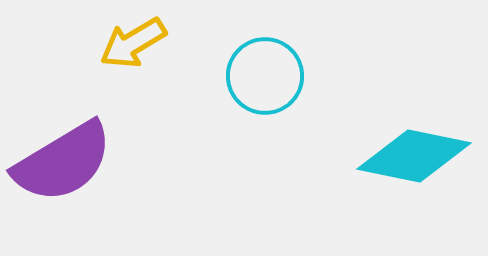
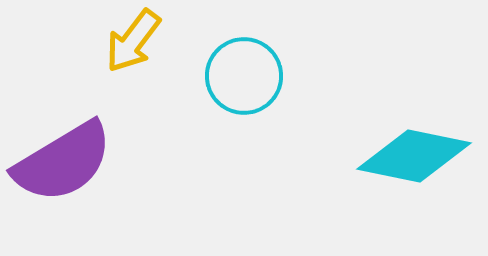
yellow arrow: moved 2 px up; rotated 22 degrees counterclockwise
cyan circle: moved 21 px left
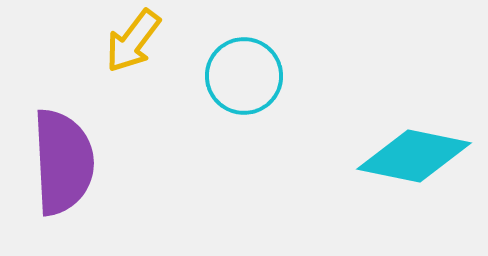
purple semicircle: rotated 62 degrees counterclockwise
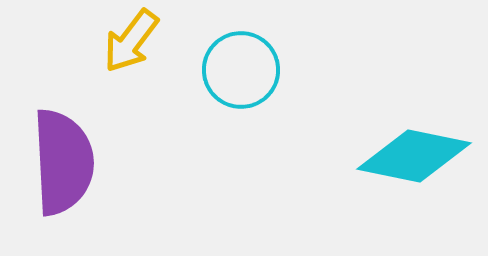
yellow arrow: moved 2 px left
cyan circle: moved 3 px left, 6 px up
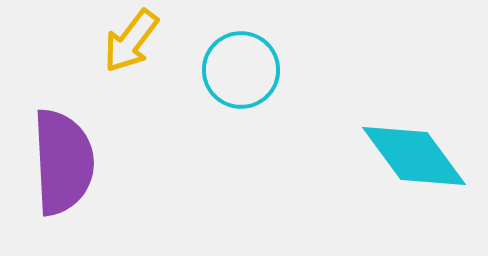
cyan diamond: rotated 42 degrees clockwise
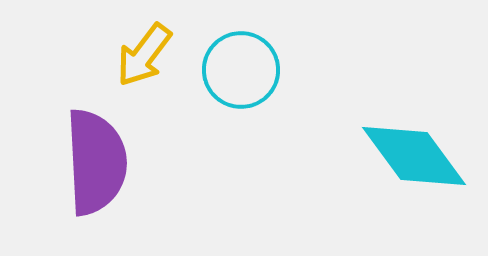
yellow arrow: moved 13 px right, 14 px down
purple semicircle: moved 33 px right
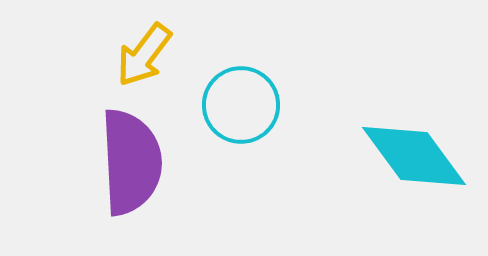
cyan circle: moved 35 px down
purple semicircle: moved 35 px right
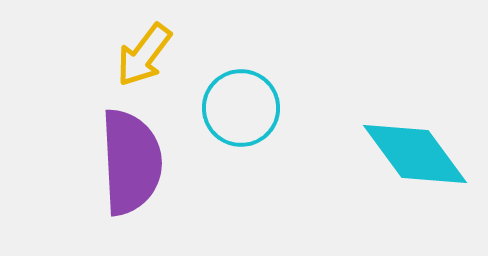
cyan circle: moved 3 px down
cyan diamond: moved 1 px right, 2 px up
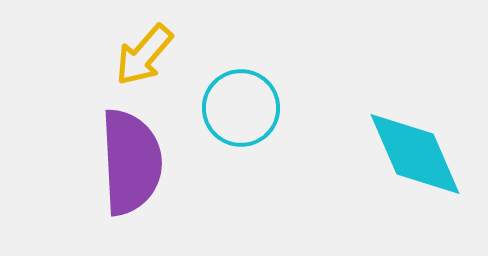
yellow arrow: rotated 4 degrees clockwise
cyan diamond: rotated 13 degrees clockwise
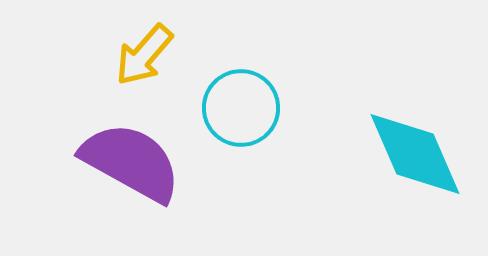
purple semicircle: rotated 58 degrees counterclockwise
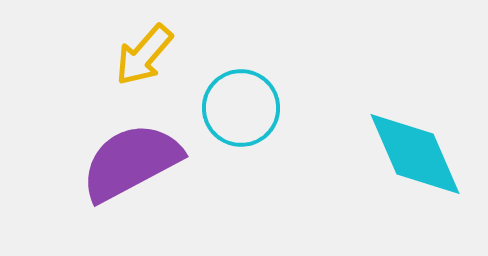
purple semicircle: rotated 57 degrees counterclockwise
